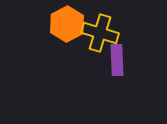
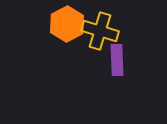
yellow cross: moved 2 px up
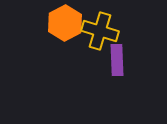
orange hexagon: moved 2 px left, 1 px up
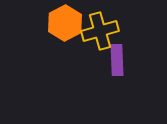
yellow cross: rotated 33 degrees counterclockwise
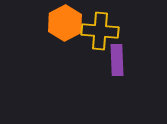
yellow cross: rotated 21 degrees clockwise
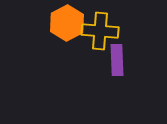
orange hexagon: moved 2 px right
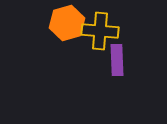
orange hexagon: rotated 12 degrees clockwise
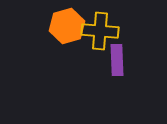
orange hexagon: moved 3 px down
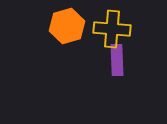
yellow cross: moved 12 px right, 2 px up
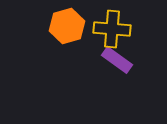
purple rectangle: rotated 52 degrees counterclockwise
